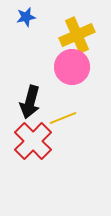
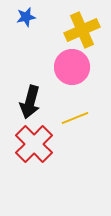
yellow cross: moved 5 px right, 5 px up
yellow line: moved 12 px right
red cross: moved 1 px right, 3 px down
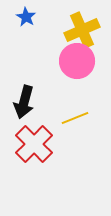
blue star: rotated 30 degrees counterclockwise
pink circle: moved 5 px right, 6 px up
black arrow: moved 6 px left
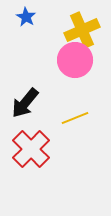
pink circle: moved 2 px left, 1 px up
black arrow: moved 1 px right, 1 px down; rotated 24 degrees clockwise
red cross: moved 3 px left, 5 px down
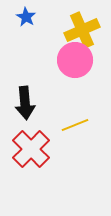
black arrow: rotated 44 degrees counterclockwise
yellow line: moved 7 px down
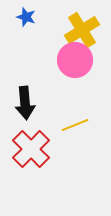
blue star: rotated 12 degrees counterclockwise
yellow cross: rotated 8 degrees counterclockwise
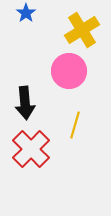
blue star: moved 4 px up; rotated 18 degrees clockwise
pink circle: moved 6 px left, 11 px down
yellow line: rotated 52 degrees counterclockwise
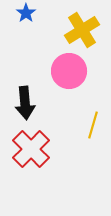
yellow line: moved 18 px right
